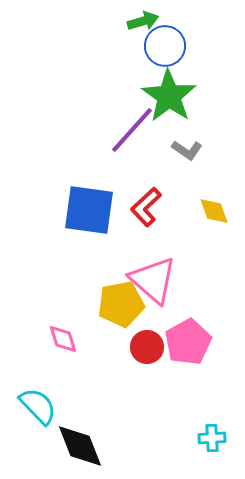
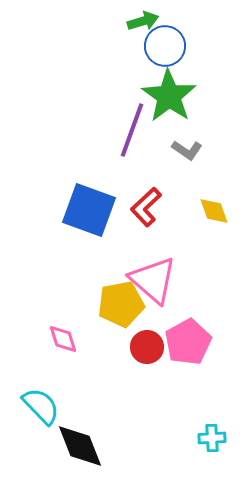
purple line: rotated 22 degrees counterclockwise
blue square: rotated 12 degrees clockwise
cyan semicircle: moved 3 px right
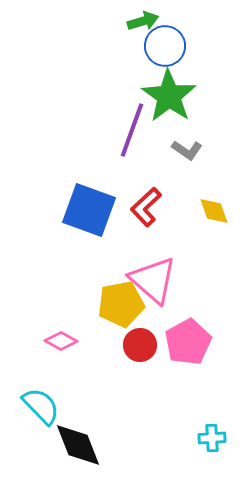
pink diamond: moved 2 px left, 2 px down; rotated 44 degrees counterclockwise
red circle: moved 7 px left, 2 px up
black diamond: moved 2 px left, 1 px up
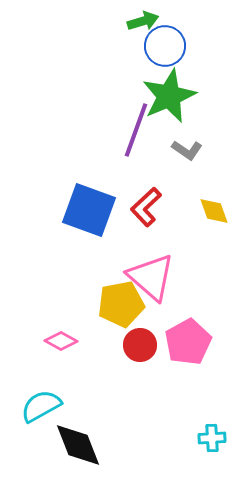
green star: rotated 14 degrees clockwise
purple line: moved 4 px right
pink triangle: moved 2 px left, 3 px up
cyan semicircle: rotated 75 degrees counterclockwise
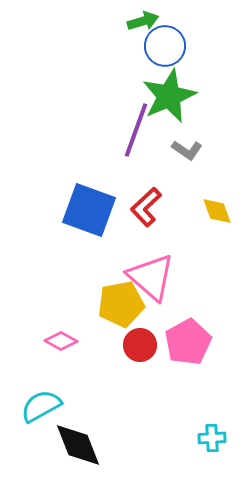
yellow diamond: moved 3 px right
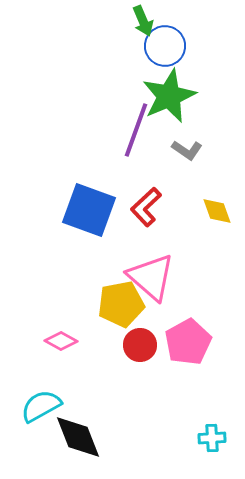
green arrow: rotated 84 degrees clockwise
black diamond: moved 8 px up
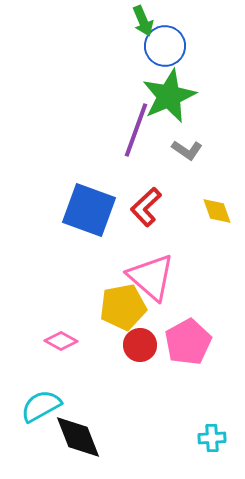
yellow pentagon: moved 2 px right, 3 px down
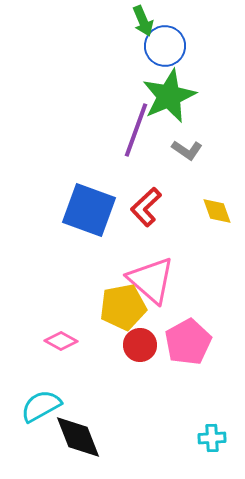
pink triangle: moved 3 px down
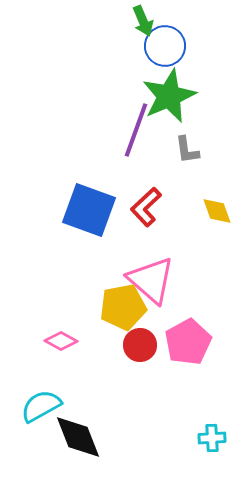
gray L-shape: rotated 48 degrees clockwise
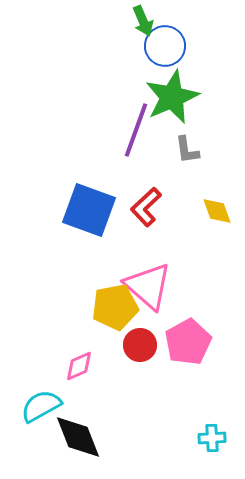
green star: moved 3 px right, 1 px down
pink triangle: moved 3 px left, 6 px down
yellow pentagon: moved 8 px left
pink diamond: moved 18 px right, 25 px down; rotated 52 degrees counterclockwise
